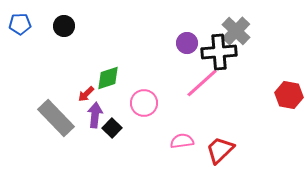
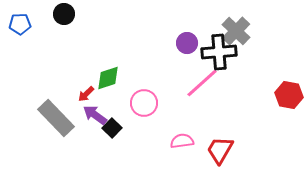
black circle: moved 12 px up
purple arrow: rotated 60 degrees counterclockwise
red trapezoid: rotated 16 degrees counterclockwise
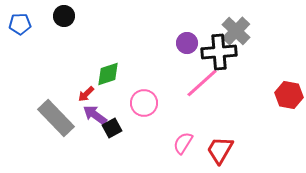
black circle: moved 2 px down
green diamond: moved 4 px up
black square: rotated 18 degrees clockwise
pink semicircle: moved 1 px right, 2 px down; rotated 50 degrees counterclockwise
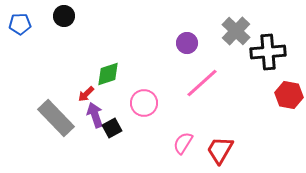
black cross: moved 49 px right
purple arrow: rotated 35 degrees clockwise
